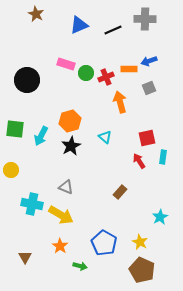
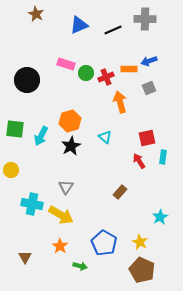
gray triangle: rotated 42 degrees clockwise
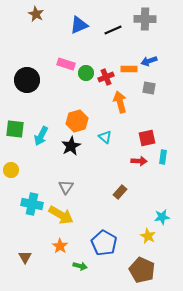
gray square: rotated 32 degrees clockwise
orange hexagon: moved 7 px right
red arrow: rotated 126 degrees clockwise
cyan star: moved 2 px right; rotated 21 degrees clockwise
yellow star: moved 8 px right, 6 px up
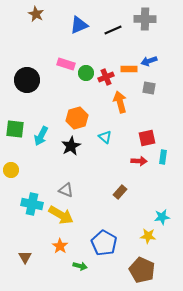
orange hexagon: moved 3 px up
gray triangle: moved 3 px down; rotated 42 degrees counterclockwise
yellow star: rotated 21 degrees counterclockwise
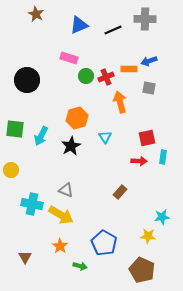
pink rectangle: moved 3 px right, 6 px up
green circle: moved 3 px down
cyan triangle: rotated 16 degrees clockwise
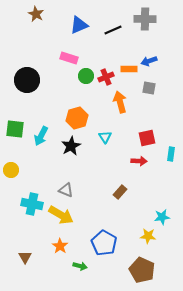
cyan rectangle: moved 8 px right, 3 px up
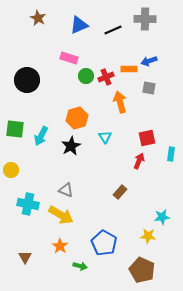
brown star: moved 2 px right, 4 px down
red arrow: rotated 70 degrees counterclockwise
cyan cross: moved 4 px left
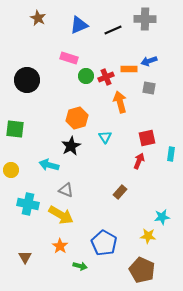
cyan arrow: moved 8 px right, 29 px down; rotated 78 degrees clockwise
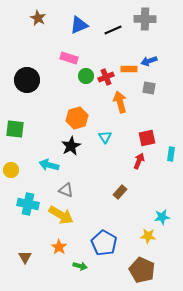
orange star: moved 1 px left, 1 px down
